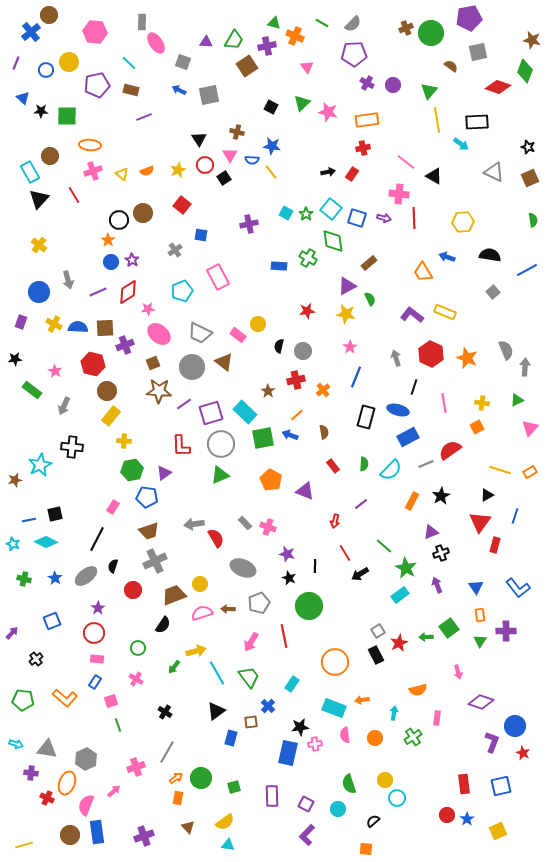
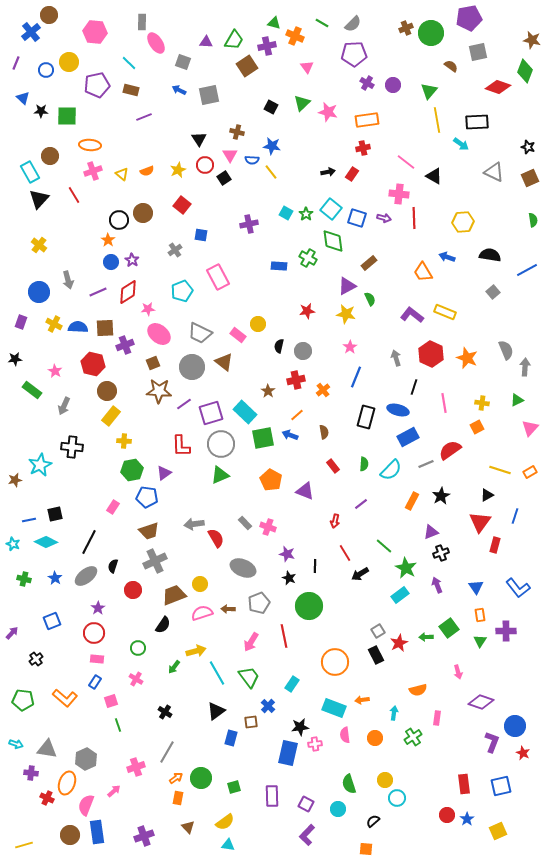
black line at (97, 539): moved 8 px left, 3 px down
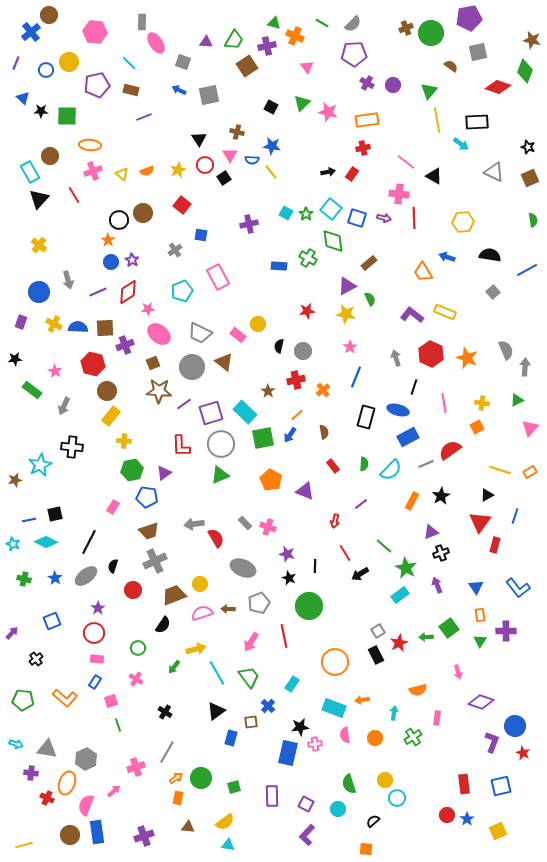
blue arrow at (290, 435): rotated 77 degrees counterclockwise
yellow arrow at (196, 651): moved 2 px up
brown triangle at (188, 827): rotated 40 degrees counterclockwise
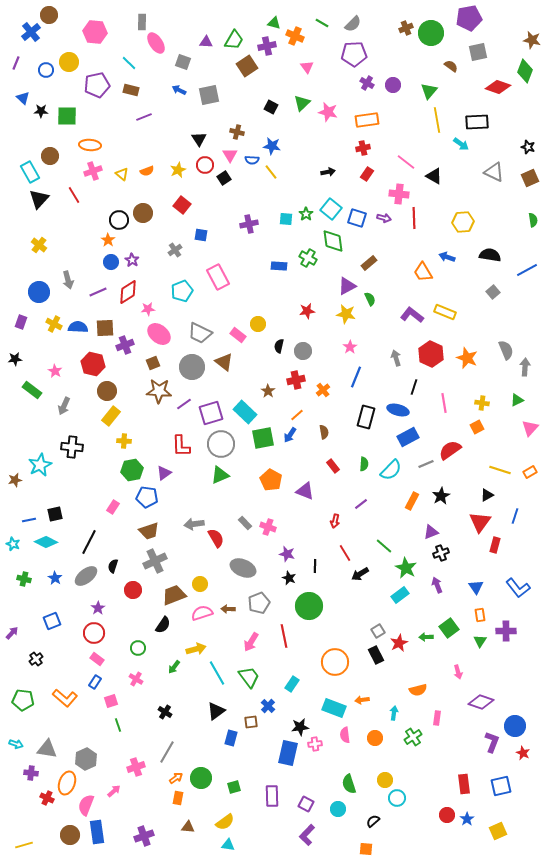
red rectangle at (352, 174): moved 15 px right
cyan square at (286, 213): moved 6 px down; rotated 24 degrees counterclockwise
pink rectangle at (97, 659): rotated 32 degrees clockwise
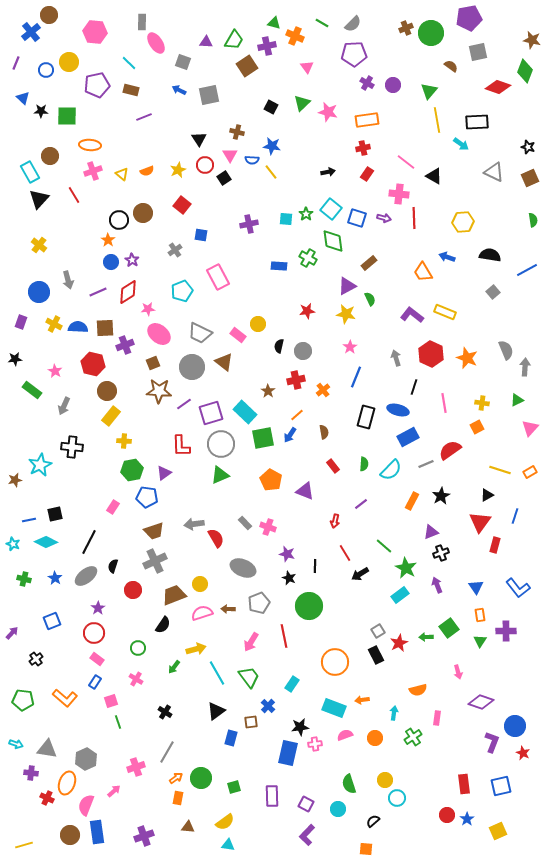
brown trapezoid at (149, 531): moved 5 px right
green line at (118, 725): moved 3 px up
pink semicircle at (345, 735): rotated 77 degrees clockwise
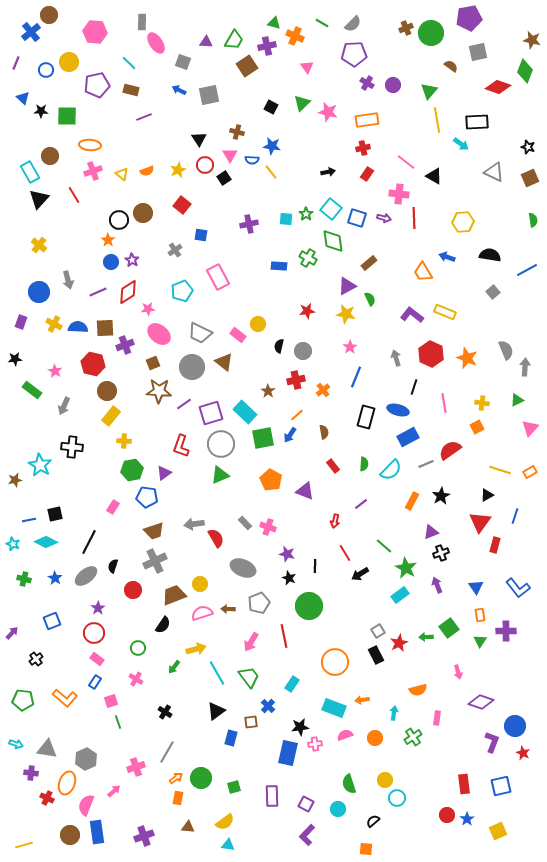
red L-shape at (181, 446): rotated 20 degrees clockwise
cyan star at (40, 465): rotated 15 degrees counterclockwise
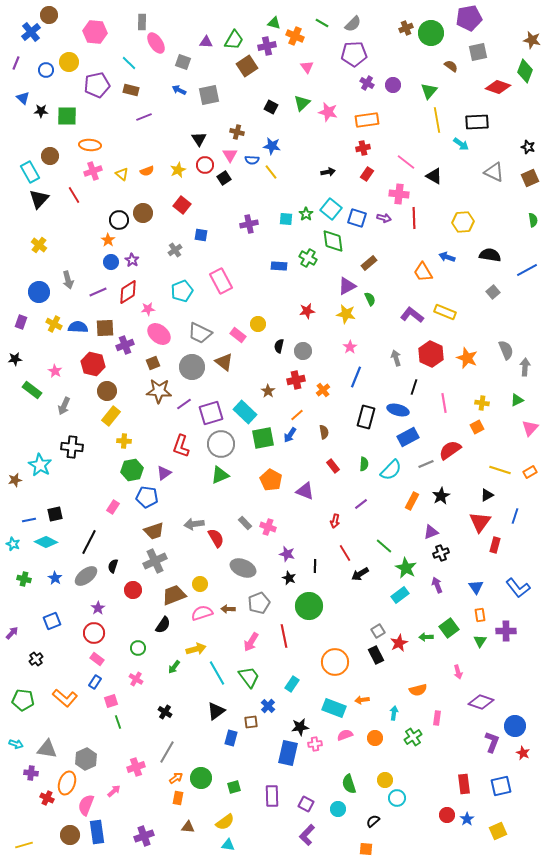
pink rectangle at (218, 277): moved 3 px right, 4 px down
